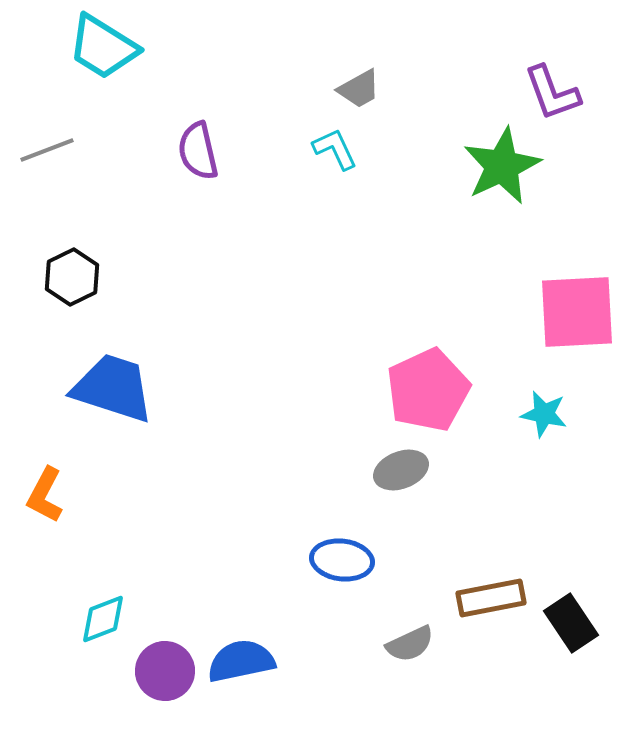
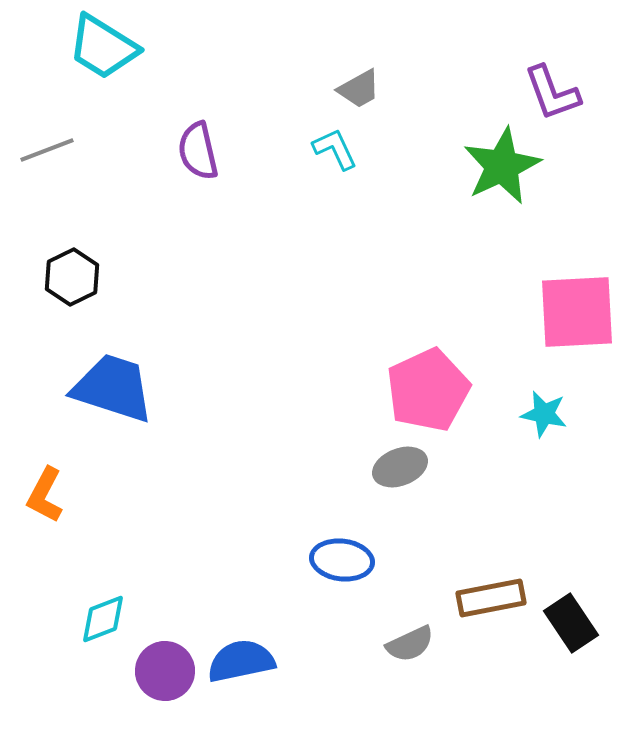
gray ellipse: moved 1 px left, 3 px up
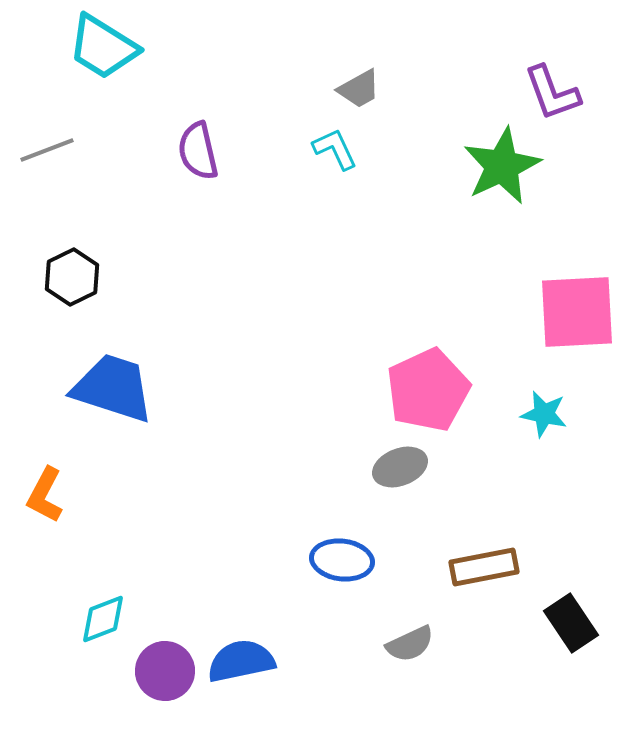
brown rectangle: moved 7 px left, 31 px up
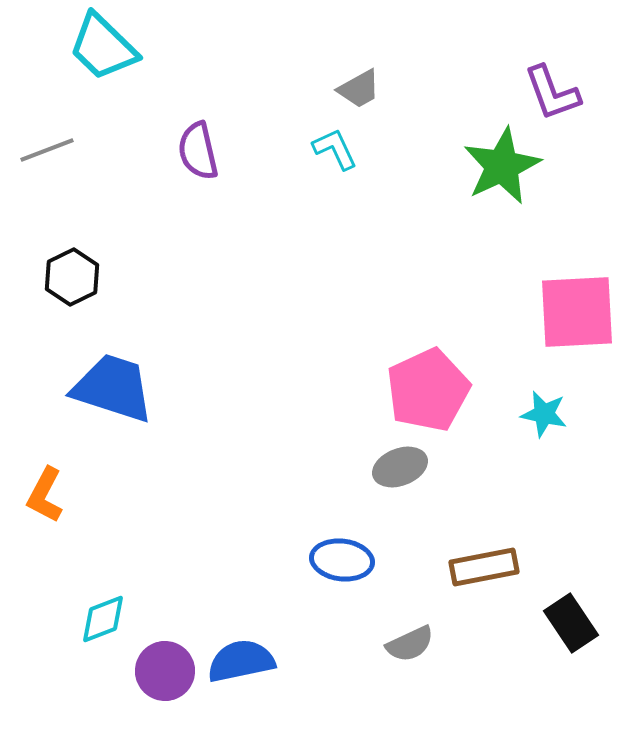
cyan trapezoid: rotated 12 degrees clockwise
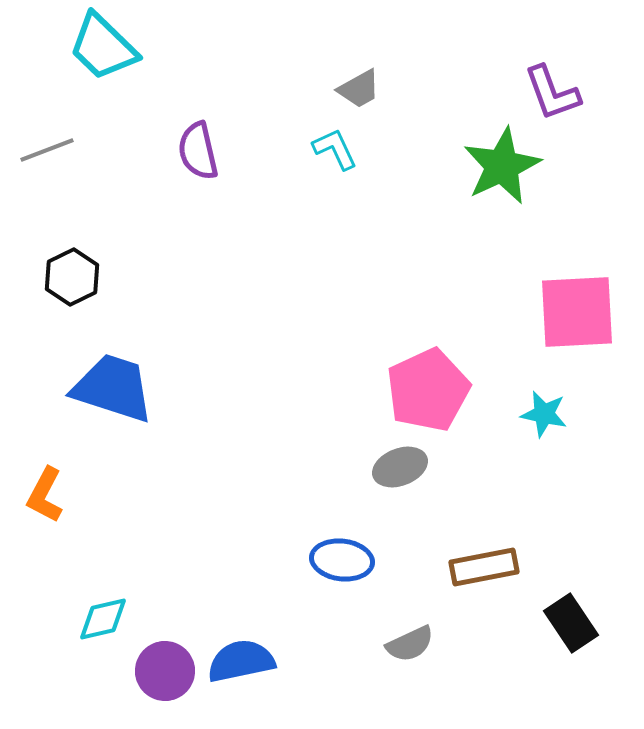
cyan diamond: rotated 8 degrees clockwise
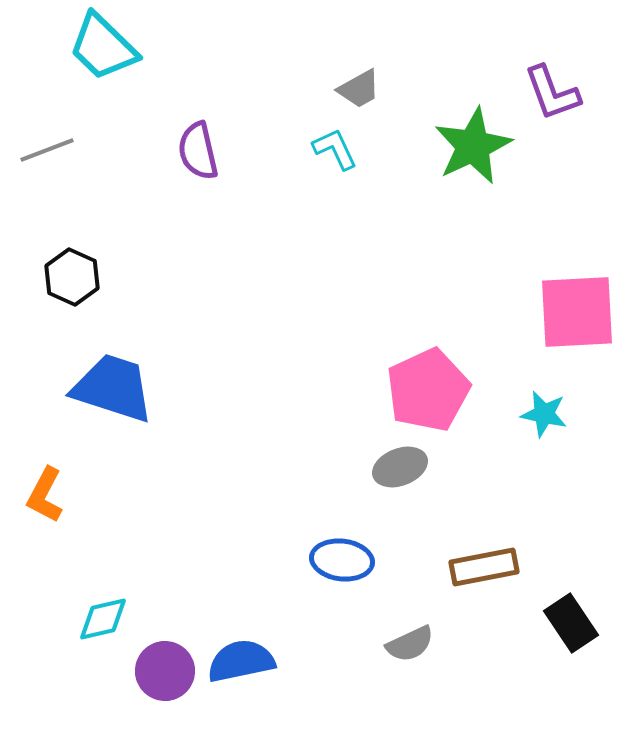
green star: moved 29 px left, 20 px up
black hexagon: rotated 10 degrees counterclockwise
